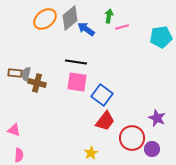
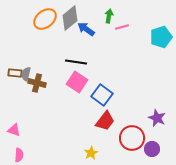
cyan pentagon: rotated 10 degrees counterclockwise
pink square: rotated 25 degrees clockwise
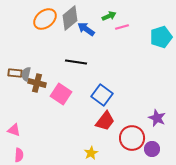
green arrow: rotated 56 degrees clockwise
pink square: moved 16 px left, 12 px down
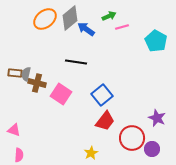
cyan pentagon: moved 5 px left, 4 px down; rotated 25 degrees counterclockwise
blue square: rotated 15 degrees clockwise
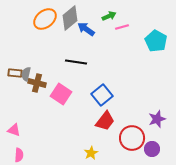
purple star: moved 1 px down; rotated 30 degrees clockwise
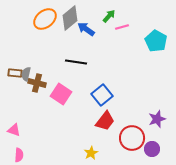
green arrow: rotated 24 degrees counterclockwise
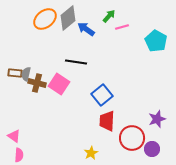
gray diamond: moved 2 px left
pink square: moved 2 px left, 10 px up
red trapezoid: moved 2 px right; rotated 145 degrees clockwise
pink triangle: moved 6 px down; rotated 16 degrees clockwise
